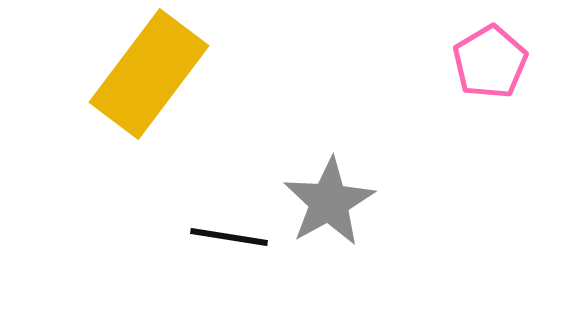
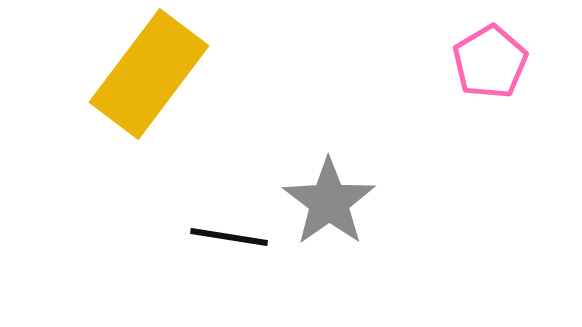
gray star: rotated 6 degrees counterclockwise
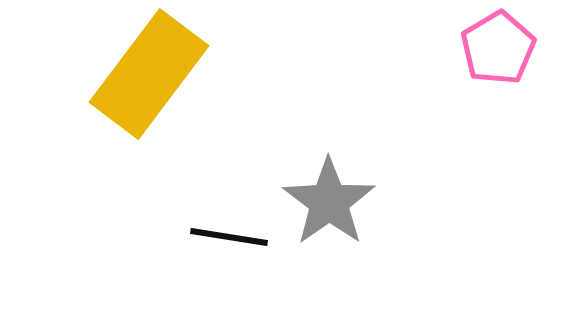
pink pentagon: moved 8 px right, 14 px up
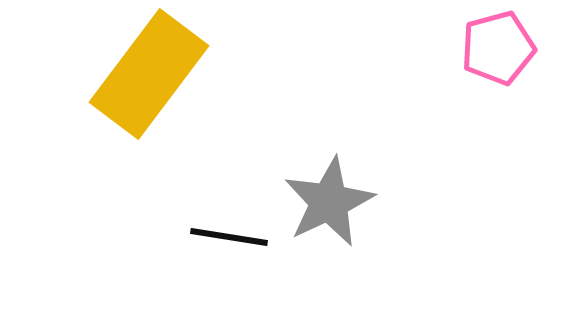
pink pentagon: rotated 16 degrees clockwise
gray star: rotated 10 degrees clockwise
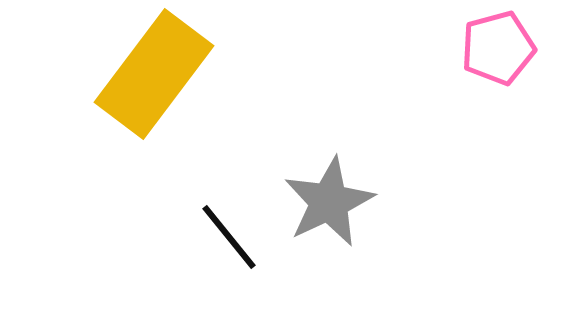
yellow rectangle: moved 5 px right
black line: rotated 42 degrees clockwise
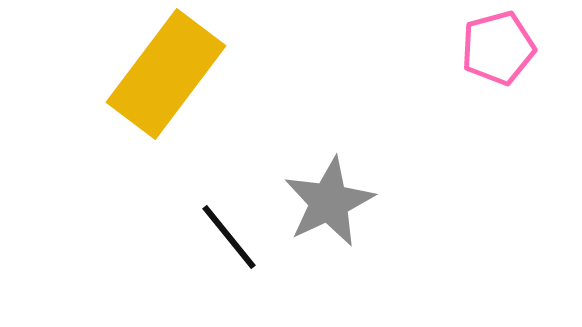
yellow rectangle: moved 12 px right
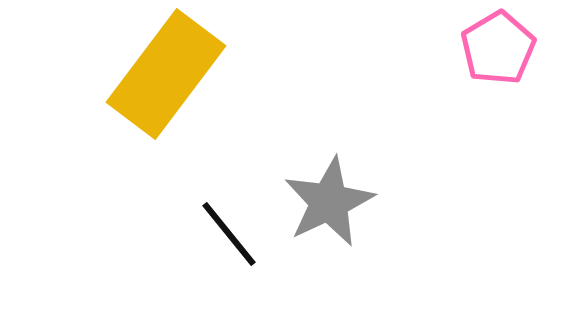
pink pentagon: rotated 16 degrees counterclockwise
black line: moved 3 px up
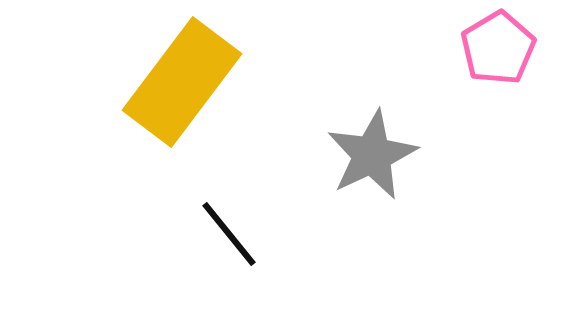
yellow rectangle: moved 16 px right, 8 px down
gray star: moved 43 px right, 47 px up
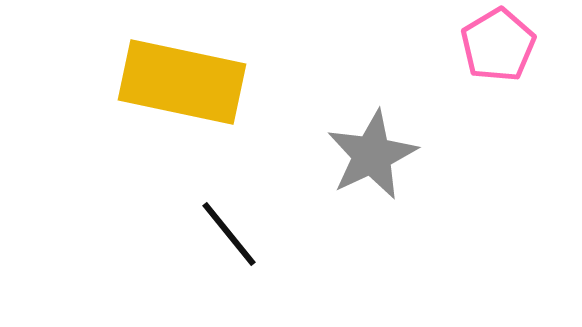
pink pentagon: moved 3 px up
yellow rectangle: rotated 65 degrees clockwise
